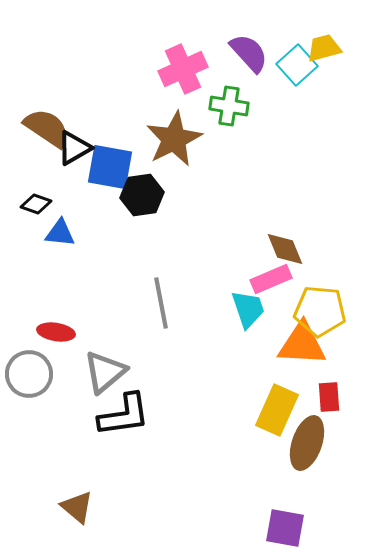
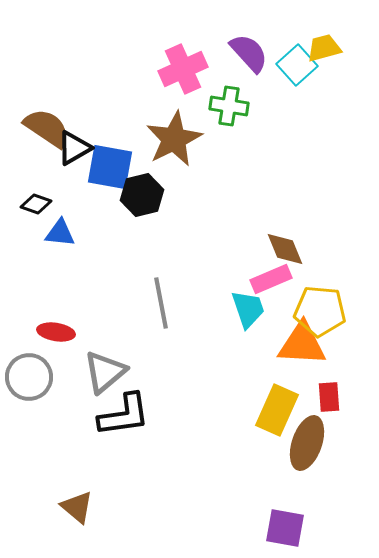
black hexagon: rotated 6 degrees counterclockwise
gray circle: moved 3 px down
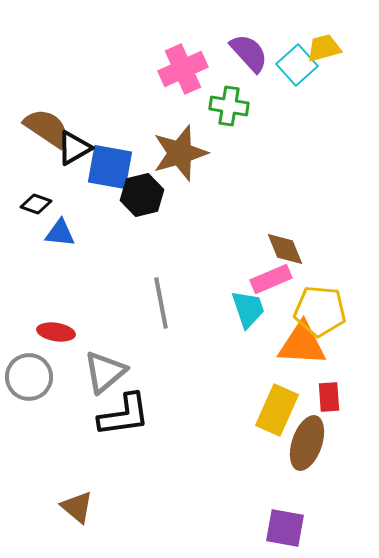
brown star: moved 6 px right, 14 px down; rotated 10 degrees clockwise
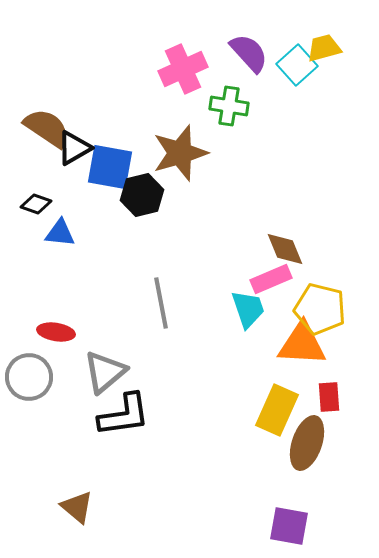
yellow pentagon: moved 2 px up; rotated 9 degrees clockwise
purple square: moved 4 px right, 2 px up
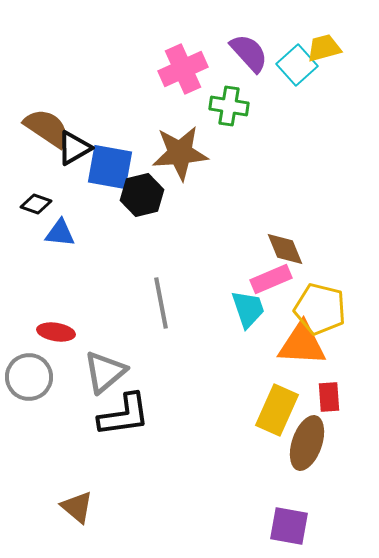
brown star: rotated 12 degrees clockwise
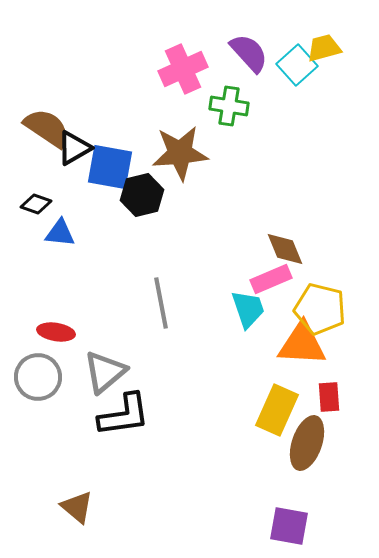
gray circle: moved 9 px right
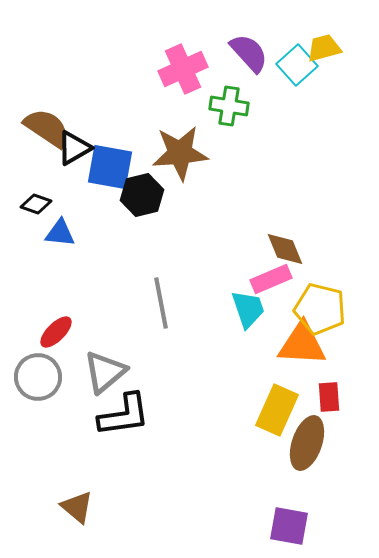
red ellipse: rotated 54 degrees counterclockwise
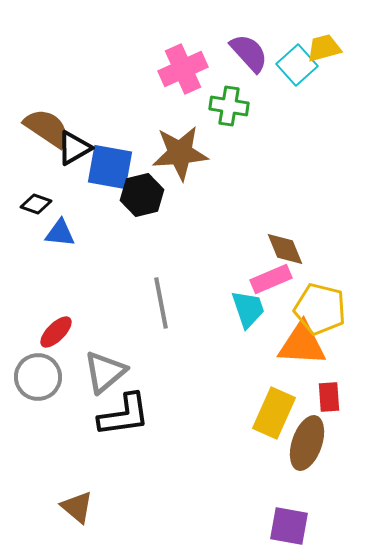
yellow rectangle: moved 3 px left, 3 px down
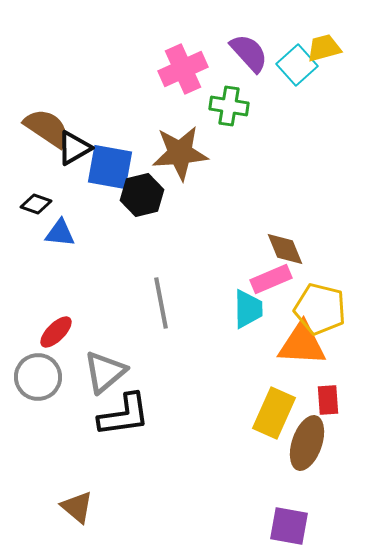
cyan trapezoid: rotated 18 degrees clockwise
red rectangle: moved 1 px left, 3 px down
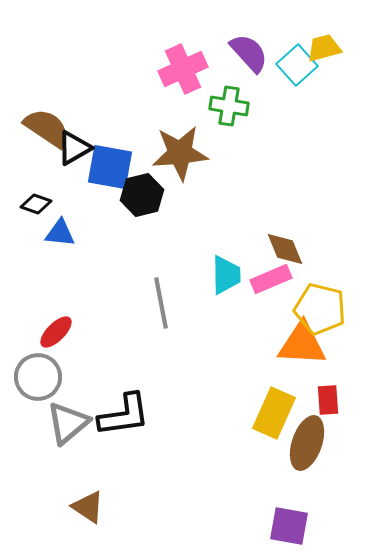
cyan trapezoid: moved 22 px left, 34 px up
gray triangle: moved 37 px left, 51 px down
brown triangle: moved 11 px right; rotated 6 degrees counterclockwise
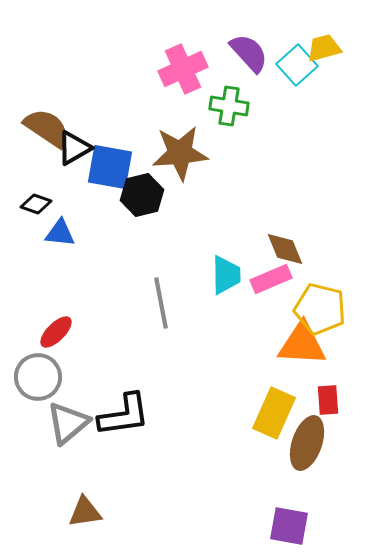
brown triangle: moved 3 px left, 5 px down; rotated 42 degrees counterclockwise
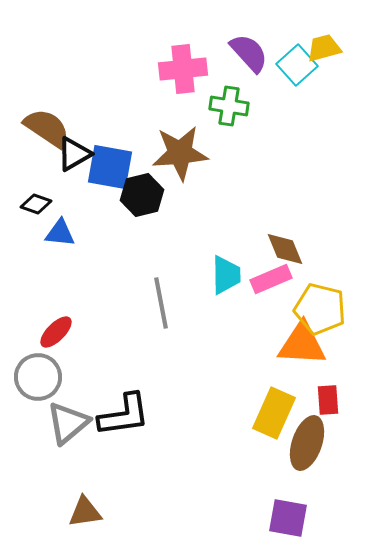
pink cross: rotated 18 degrees clockwise
black triangle: moved 6 px down
purple square: moved 1 px left, 8 px up
